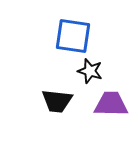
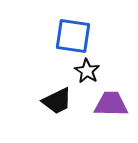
black star: moved 3 px left; rotated 15 degrees clockwise
black trapezoid: rotated 32 degrees counterclockwise
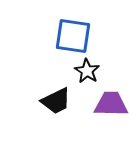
black trapezoid: moved 1 px left
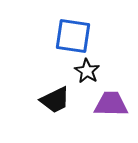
black trapezoid: moved 1 px left, 1 px up
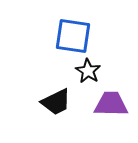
black star: moved 1 px right
black trapezoid: moved 1 px right, 2 px down
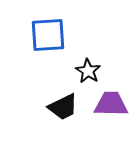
blue square: moved 25 px left, 1 px up; rotated 12 degrees counterclockwise
black trapezoid: moved 7 px right, 5 px down
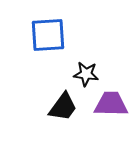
black star: moved 2 px left, 3 px down; rotated 25 degrees counterclockwise
black trapezoid: rotated 28 degrees counterclockwise
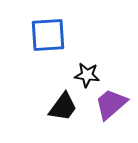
black star: moved 1 px right, 1 px down
purple trapezoid: rotated 42 degrees counterclockwise
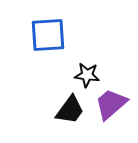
black trapezoid: moved 7 px right, 3 px down
